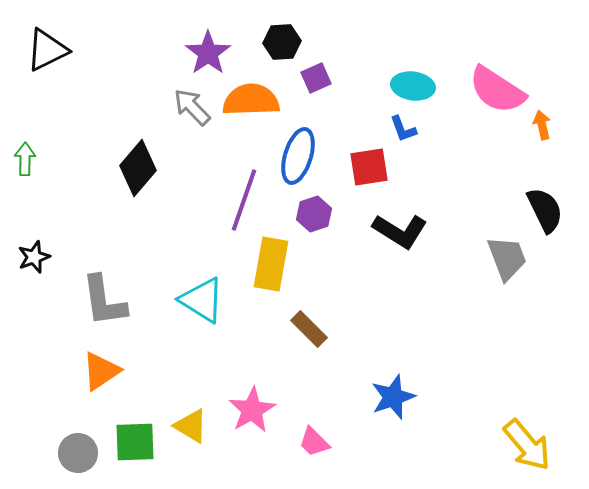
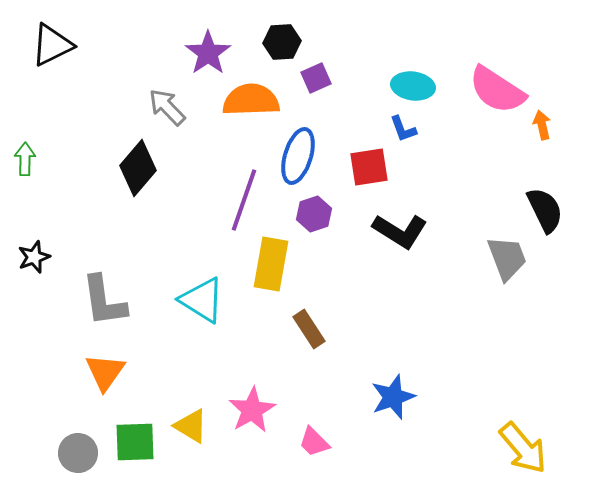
black triangle: moved 5 px right, 5 px up
gray arrow: moved 25 px left
brown rectangle: rotated 12 degrees clockwise
orange triangle: moved 4 px right, 1 px down; rotated 21 degrees counterclockwise
yellow arrow: moved 4 px left, 3 px down
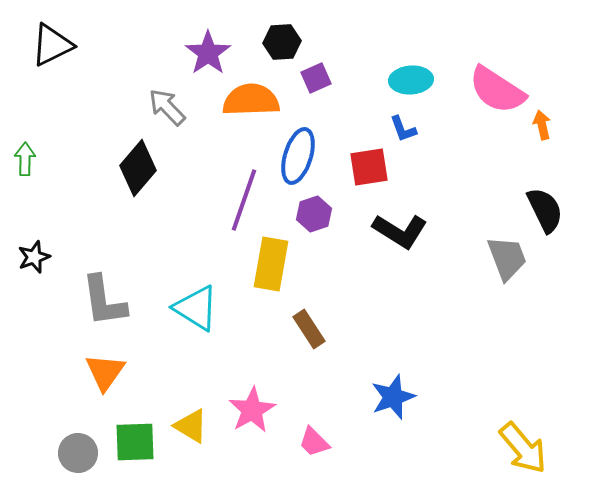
cyan ellipse: moved 2 px left, 6 px up; rotated 12 degrees counterclockwise
cyan triangle: moved 6 px left, 8 px down
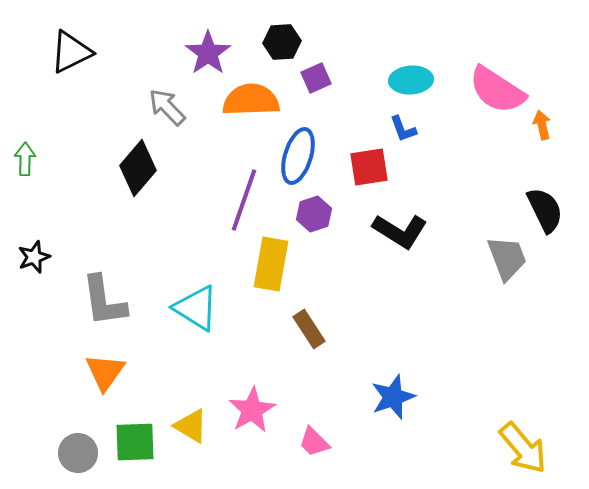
black triangle: moved 19 px right, 7 px down
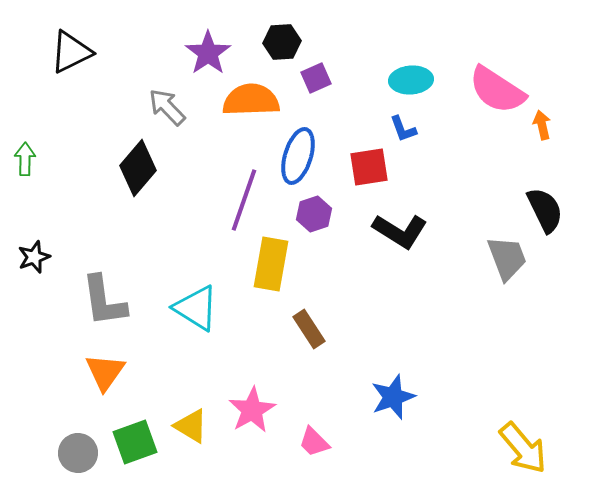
green square: rotated 18 degrees counterclockwise
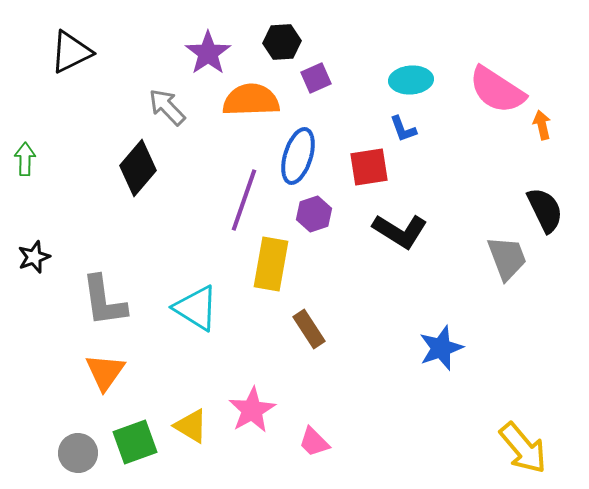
blue star: moved 48 px right, 49 px up
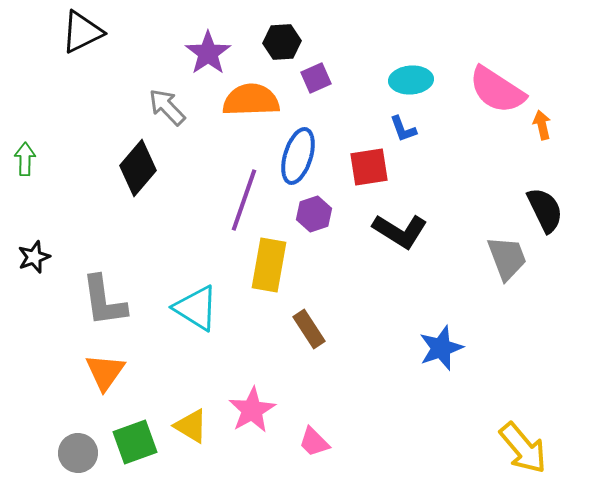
black triangle: moved 11 px right, 20 px up
yellow rectangle: moved 2 px left, 1 px down
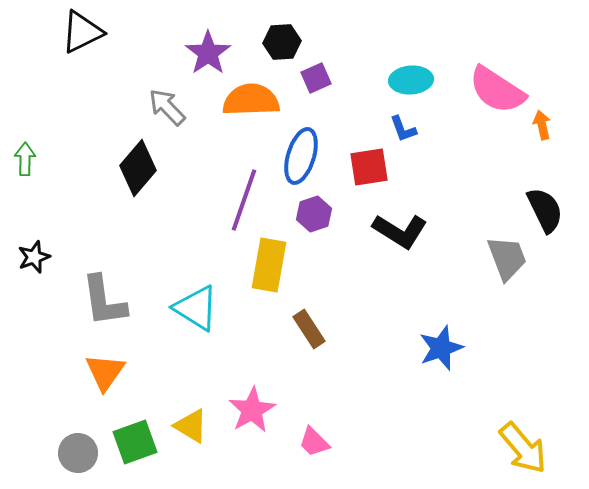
blue ellipse: moved 3 px right
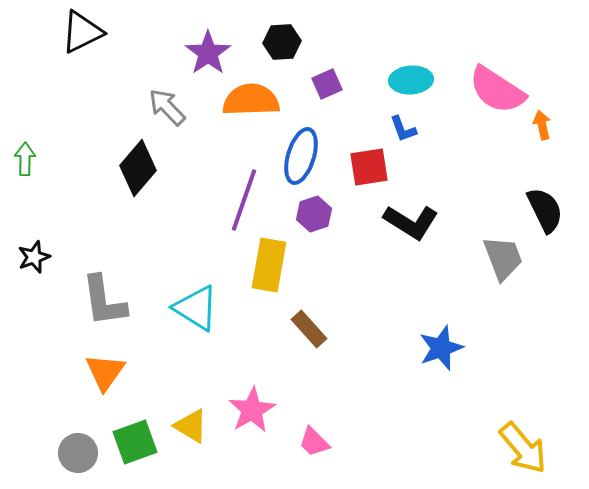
purple square: moved 11 px right, 6 px down
black L-shape: moved 11 px right, 9 px up
gray trapezoid: moved 4 px left
brown rectangle: rotated 9 degrees counterclockwise
